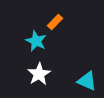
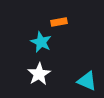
orange rectangle: moved 4 px right; rotated 35 degrees clockwise
cyan star: moved 5 px right, 1 px down
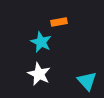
white star: rotated 15 degrees counterclockwise
cyan triangle: rotated 25 degrees clockwise
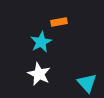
cyan star: rotated 20 degrees clockwise
cyan triangle: moved 2 px down
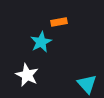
white star: moved 12 px left, 1 px down
cyan triangle: moved 1 px down
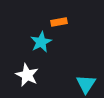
cyan triangle: moved 1 px left; rotated 15 degrees clockwise
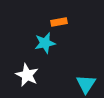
cyan star: moved 4 px right, 1 px down; rotated 15 degrees clockwise
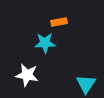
cyan star: rotated 10 degrees clockwise
white star: rotated 15 degrees counterclockwise
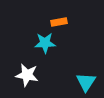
cyan triangle: moved 2 px up
